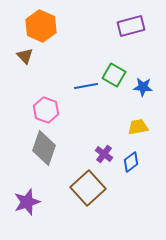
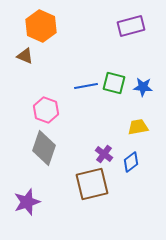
brown triangle: rotated 24 degrees counterclockwise
green square: moved 8 px down; rotated 15 degrees counterclockwise
brown square: moved 4 px right, 4 px up; rotated 28 degrees clockwise
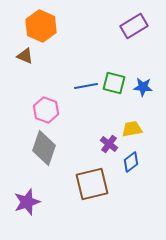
purple rectangle: moved 3 px right; rotated 16 degrees counterclockwise
yellow trapezoid: moved 6 px left, 2 px down
purple cross: moved 5 px right, 10 px up
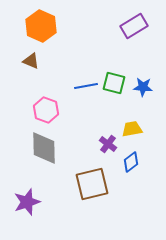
brown triangle: moved 6 px right, 5 px down
purple cross: moved 1 px left
gray diamond: rotated 20 degrees counterclockwise
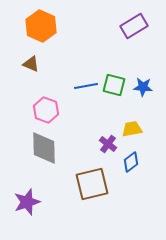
brown triangle: moved 3 px down
green square: moved 2 px down
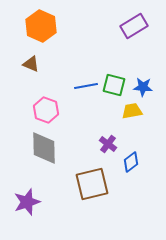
yellow trapezoid: moved 18 px up
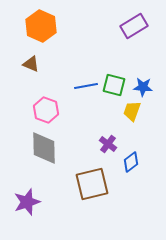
yellow trapezoid: rotated 60 degrees counterclockwise
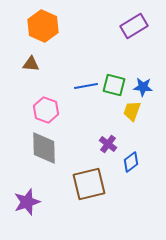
orange hexagon: moved 2 px right
brown triangle: rotated 18 degrees counterclockwise
brown square: moved 3 px left
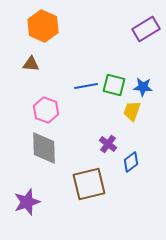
purple rectangle: moved 12 px right, 3 px down
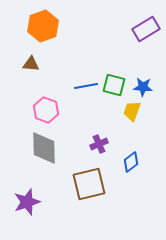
orange hexagon: rotated 16 degrees clockwise
purple cross: moved 9 px left; rotated 30 degrees clockwise
